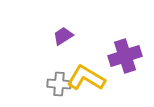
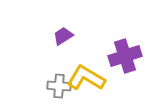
gray cross: moved 2 px down
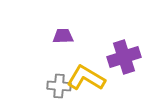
purple trapezoid: rotated 30 degrees clockwise
purple cross: moved 1 px left, 1 px down
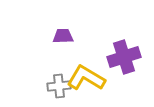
gray cross: rotated 10 degrees counterclockwise
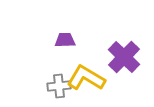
purple trapezoid: moved 2 px right, 4 px down
purple cross: rotated 28 degrees counterclockwise
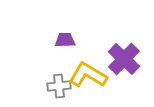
purple cross: moved 2 px down
yellow L-shape: moved 2 px right, 3 px up
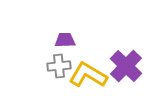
purple cross: moved 2 px right, 7 px down
gray cross: moved 20 px up
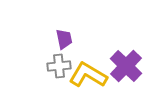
purple trapezoid: moved 1 px left, 1 px up; rotated 80 degrees clockwise
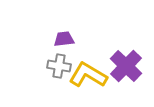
purple trapezoid: rotated 85 degrees counterclockwise
gray cross: rotated 15 degrees clockwise
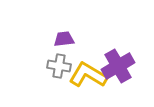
purple cross: moved 8 px left; rotated 16 degrees clockwise
